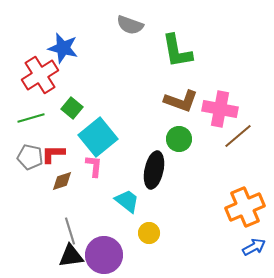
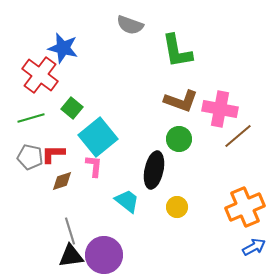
red cross: rotated 21 degrees counterclockwise
yellow circle: moved 28 px right, 26 px up
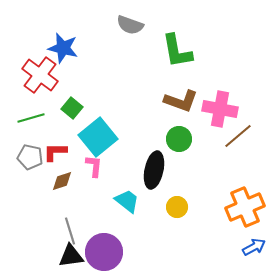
red L-shape: moved 2 px right, 2 px up
purple circle: moved 3 px up
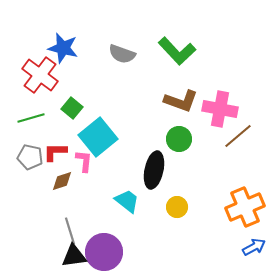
gray semicircle: moved 8 px left, 29 px down
green L-shape: rotated 33 degrees counterclockwise
pink L-shape: moved 10 px left, 5 px up
black triangle: moved 3 px right
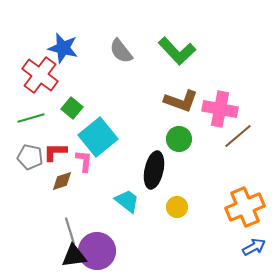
gray semicircle: moved 1 px left, 3 px up; rotated 32 degrees clockwise
purple circle: moved 7 px left, 1 px up
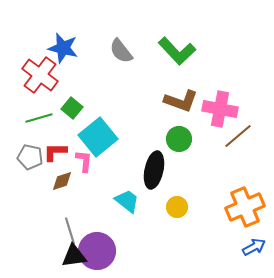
green line: moved 8 px right
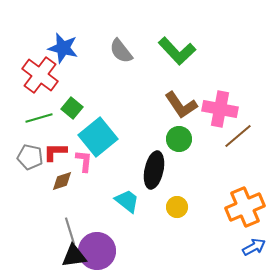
brown L-shape: moved 4 px down; rotated 36 degrees clockwise
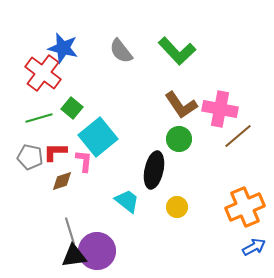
red cross: moved 3 px right, 2 px up
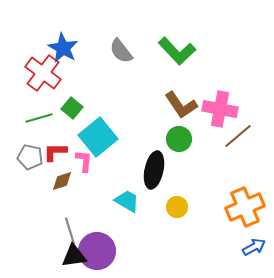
blue star: rotated 16 degrees clockwise
cyan trapezoid: rotated 8 degrees counterclockwise
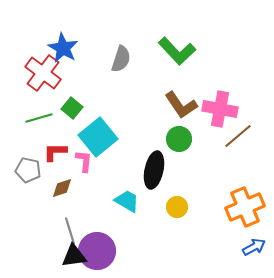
gray semicircle: moved 8 px down; rotated 124 degrees counterclockwise
gray pentagon: moved 2 px left, 13 px down
brown diamond: moved 7 px down
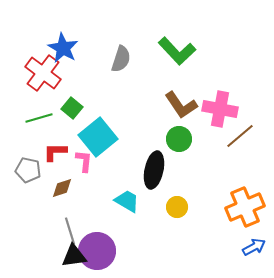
brown line: moved 2 px right
